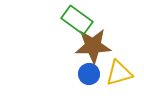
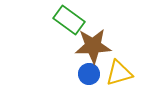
green rectangle: moved 8 px left
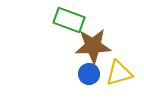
green rectangle: rotated 16 degrees counterclockwise
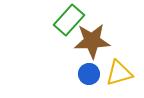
green rectangle: rotated 68 degrees counterclockwise
brown star: moved 1 px left, 5 px up
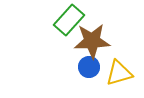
blue circle: moved 7 px up
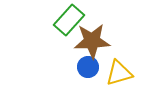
blue circle: moved 1 px left
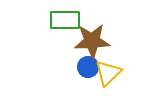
green rectangle: moved 4 px left; rotated 48 degrees clockwise
yellow triangle: moved 11 px left; rotated 28 degrees counterclockwise
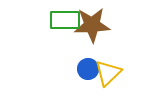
brown star: moved 16 px up
blue circle: moved 2 px down
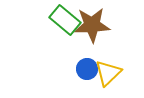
green rectangle: rotated 40 degrees clockwise
blue circle: moved 1 px left
